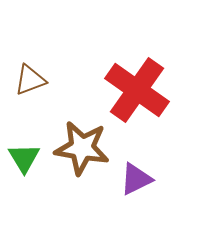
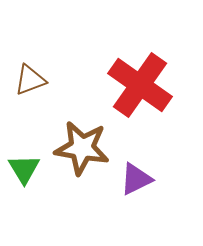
red cross: moved 3 px right, 5 px up
green triangle: moved 11 px down
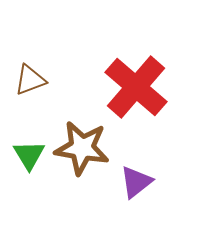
red cross: moved 4 px left, 2 px down; rotated 6 degrees clockwise
green triangle: moved 5 px right, 14 px up
purple triangle: moved 3 px down; rotated 12 degrees counterclockwise
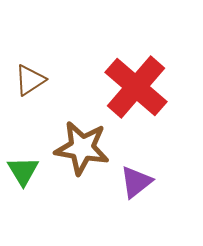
brown triangle: rotated 12 degrees counterclockwise
green triangle: moved 6 px left, 16 px down
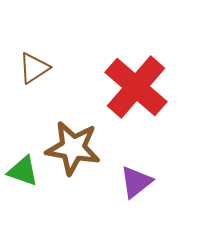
brown triangle: moved 4 px right, 12 px up
brown star: moved 9 px left
green triangle: rotated 40 degrees counterclockwise
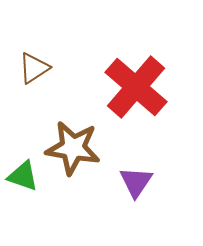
green triangle: moved 5 px down
purple triangle: rotated 18 degrees counterclockwise
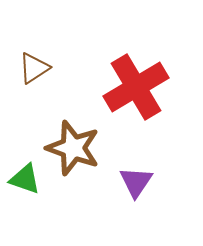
red cross: rotated 18 degrees clockwise
brown star: rotated 10 degrees clockwise
green triangle: moved 2 px right, 3 px down
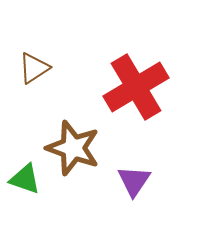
purple triangle: moved 2 px left, 1 px up
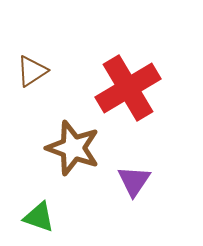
brown triangle: moved 2 px left, 3 px down
red cross: moved 8 px left, 1 px down
green triangle: moved 14 px right, 38 px down
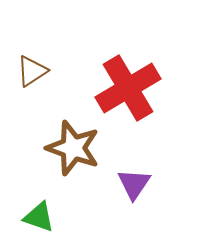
purple triangle: moved 3 px down
